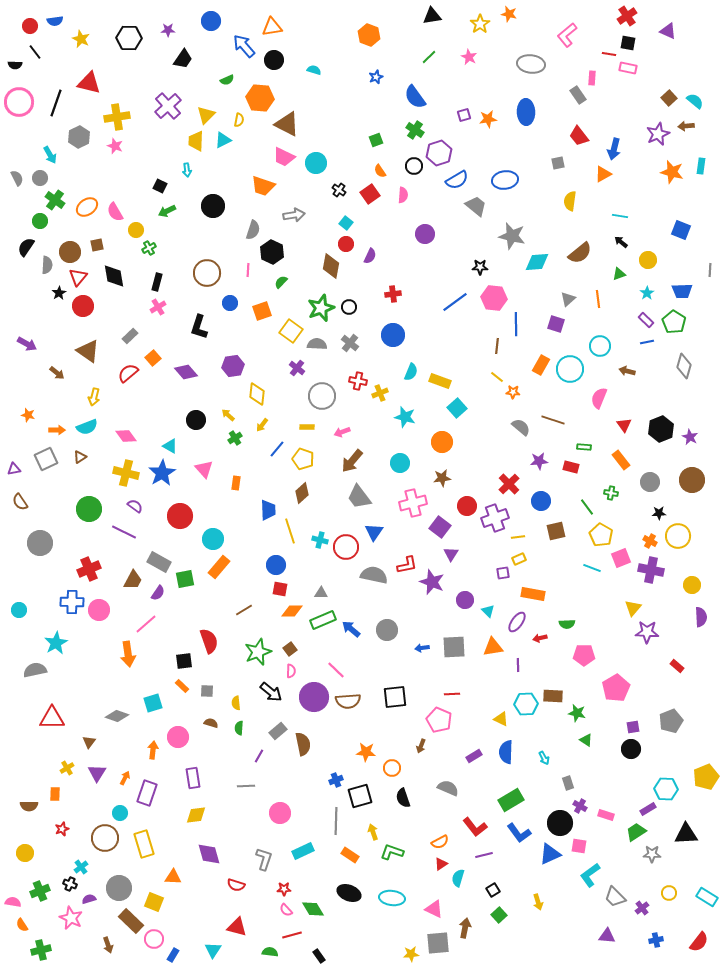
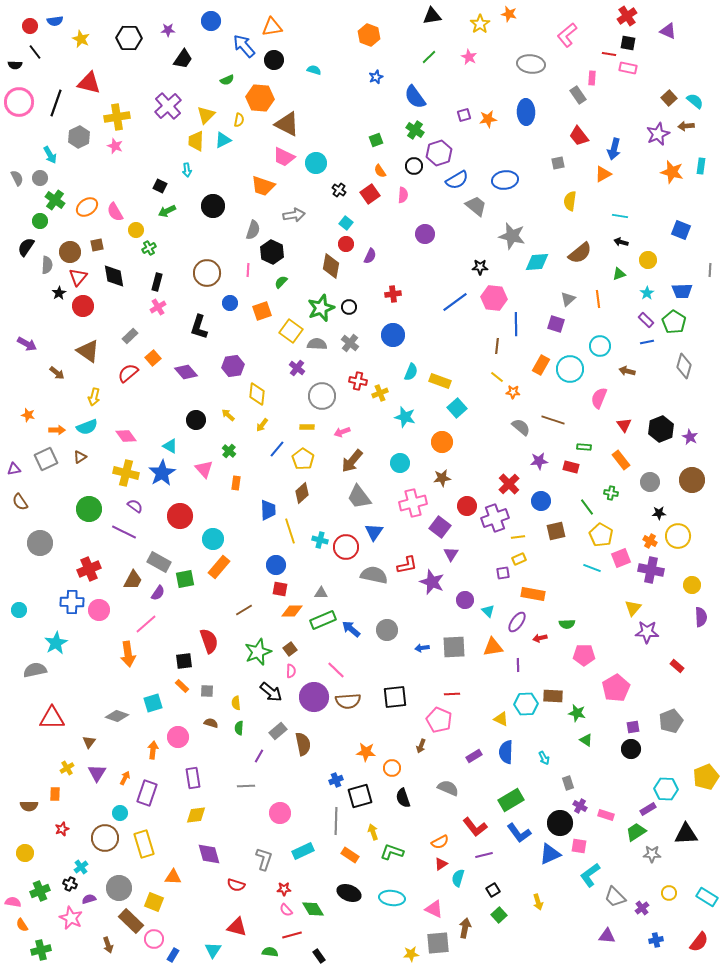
black arrow at (621, 242): rotated 24 degrees counterclockwise
green cross at (235, 438): moved 6 px left, 13 px down; rotated 16 degrees counterclockwise
yellow pentagon at (303, 459): rotated 15 degrees clockwise
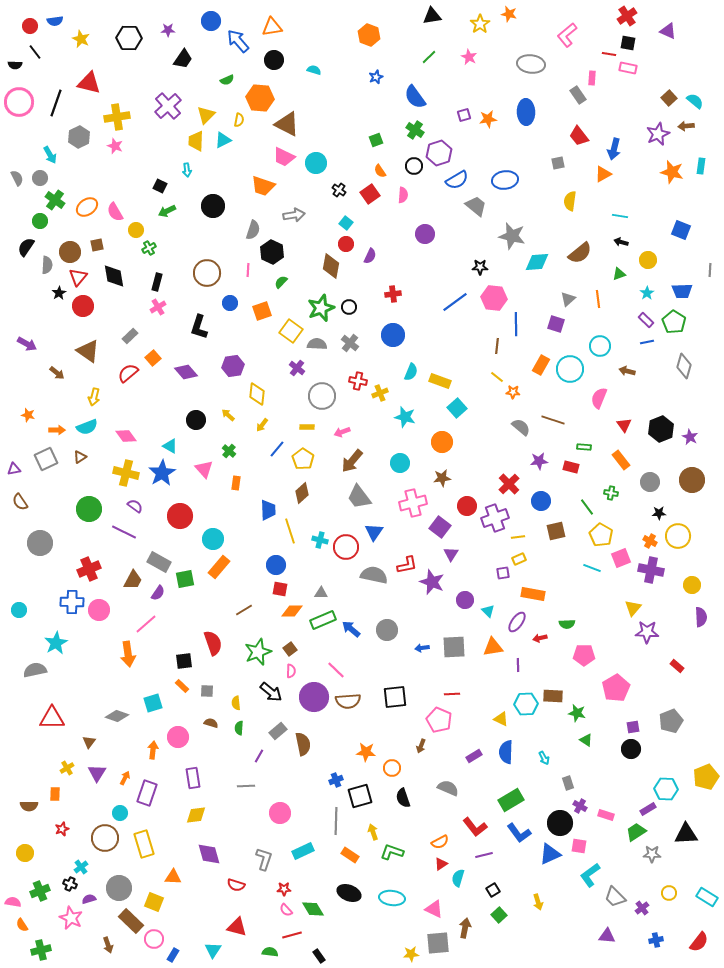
blue arrow at (244, 46): moved 6 px left, 5 px up
red semicircle at (209, 641): moved 4 px right, 2 px down
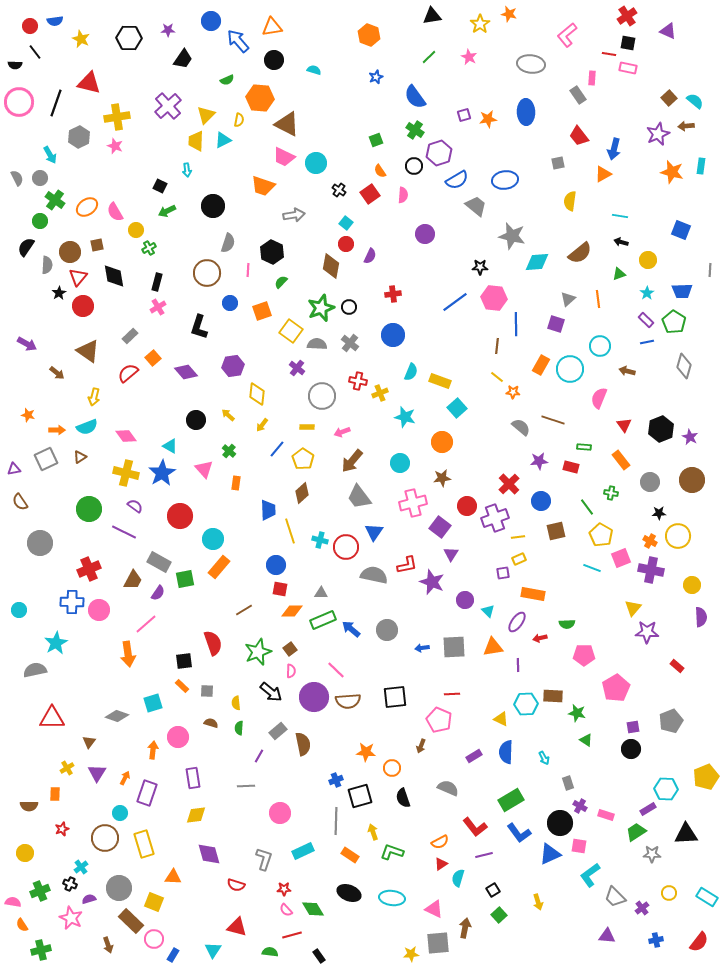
gray semicircle at (253, 230): moved 25 px left, 13 px down
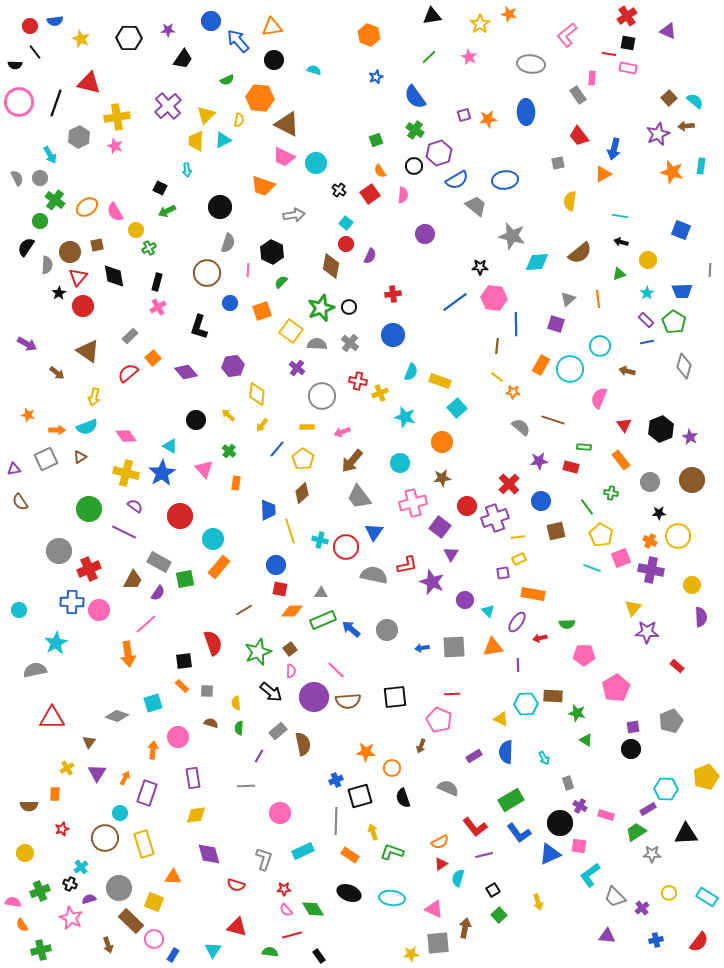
black square at (160, 186): moved 2 px down
black circle at (213, 206): moved 7 px right, 1 px down
gray circle at (40, 543): moved 19 px right, 8 px down
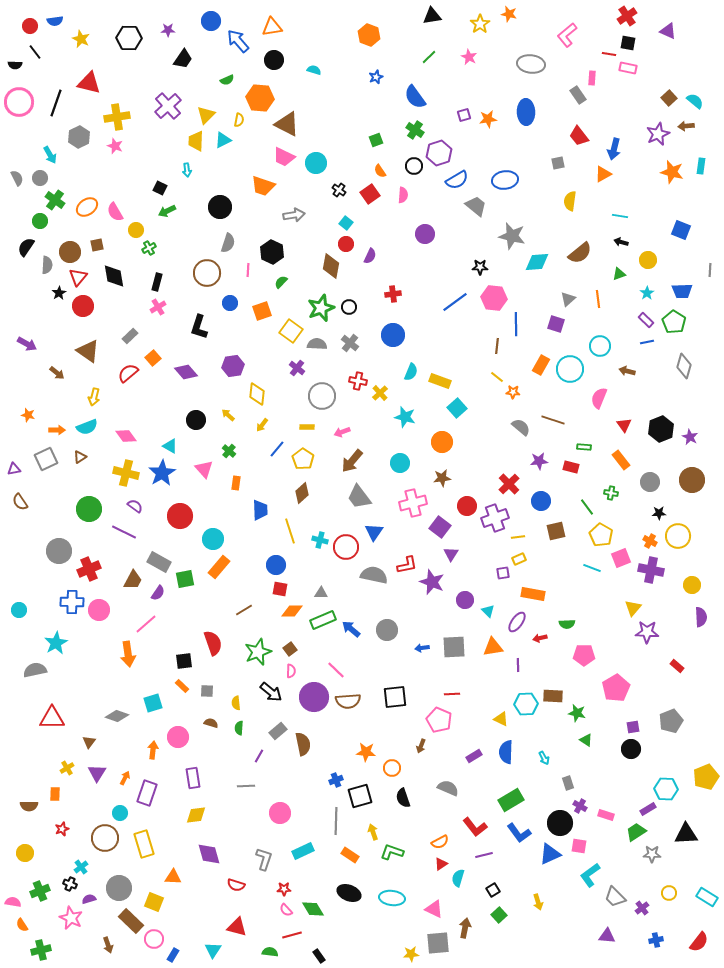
yellow cross at (380, 393): rotated 21 degrees counterclockwise
blue trapezoid at (268, 510): moved 8 px left
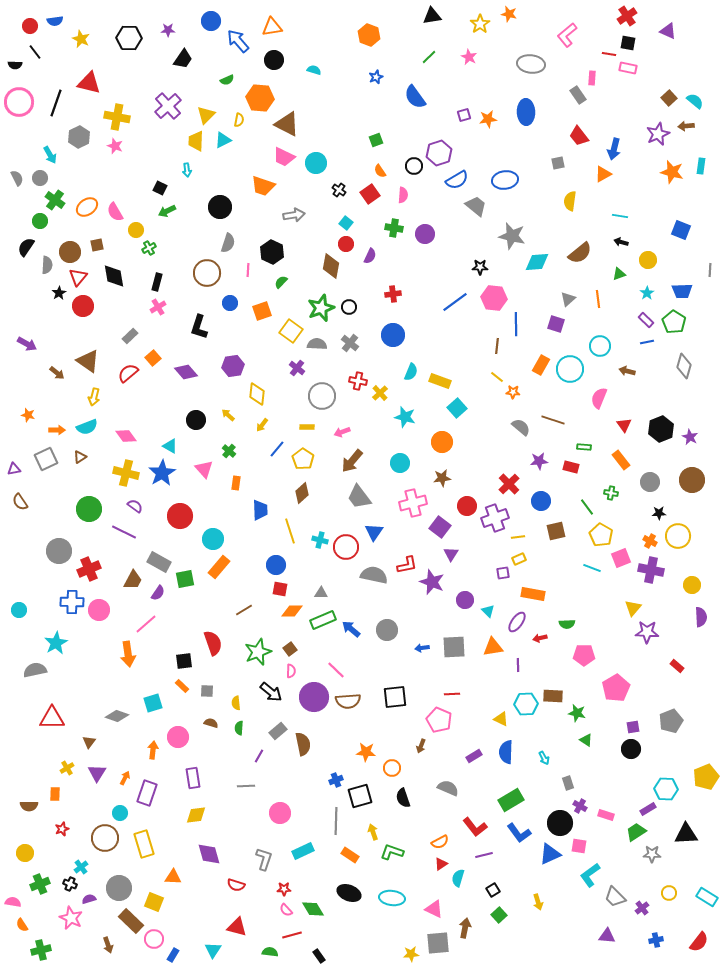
yellow cross at (117, 117): rotated 20 degrees clockwise
green cross at (415, 130): moved 21 px left, 98 px down; rotated 24 degrees counterclockwise
brown triangle at (88, 351): moved 10 px down
green cross at (40, 891): moved 7 px up
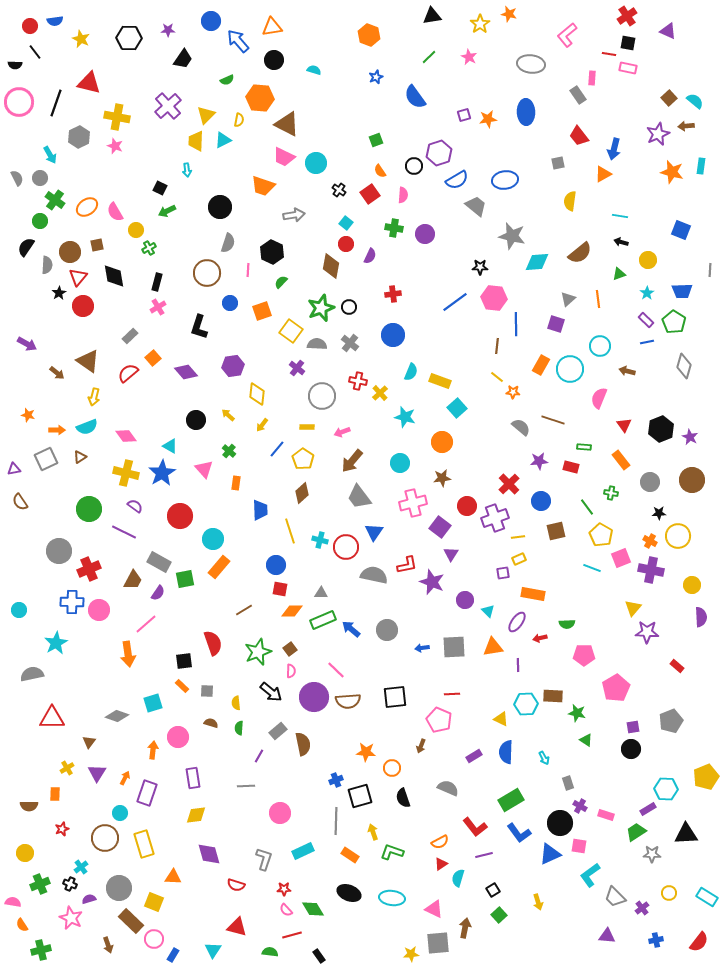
gray semicircle at (35, 670): moved 3 px left, 4 px down
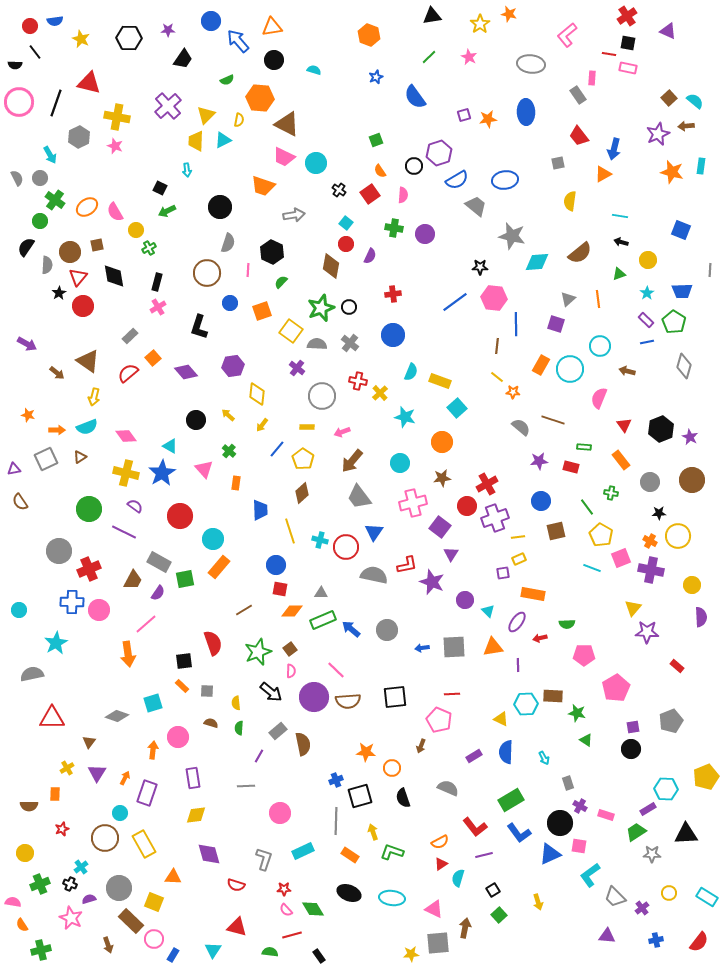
red cross at (509, 484): moved 22 px left; rotated 15 degrees clockwise
yellow rectangle at (144, 844): rotated 12 degrees counterclockwise
